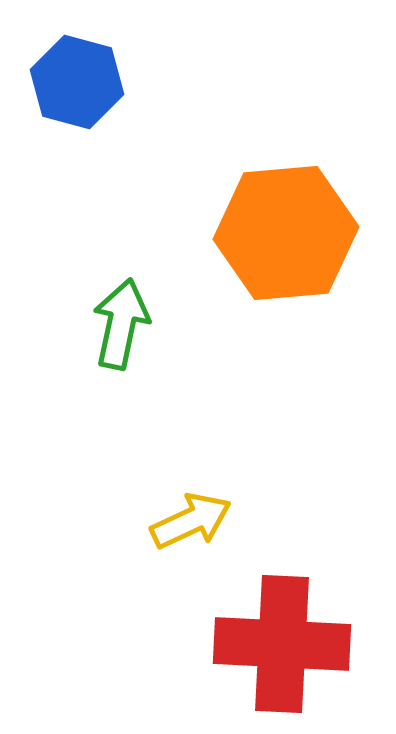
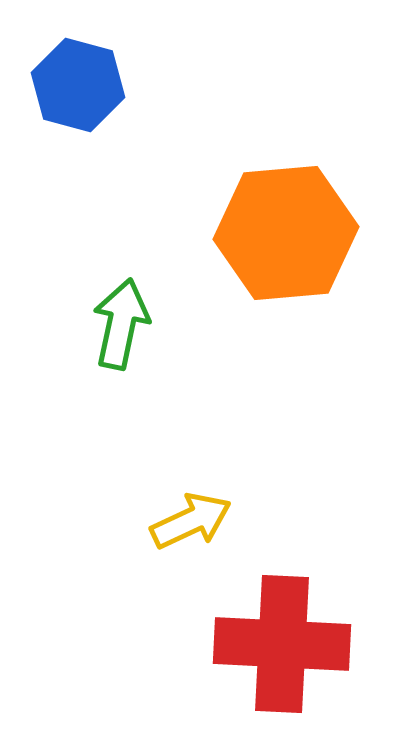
blue hexagon: moved 1 px right, 3 px down
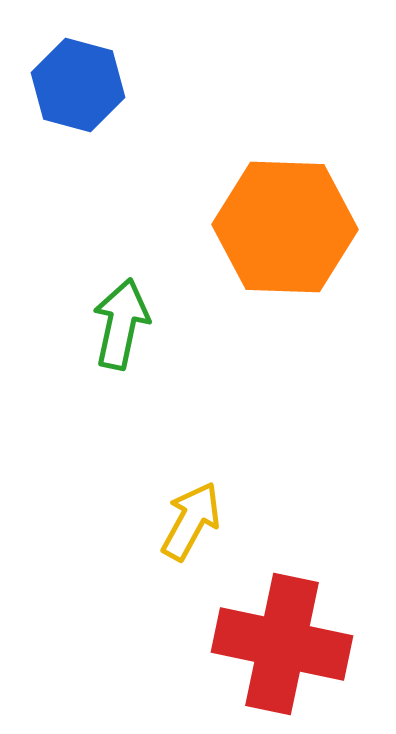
orange hexagon: moved 1 px left, 6 px up; rotated 7 degrees clockwise
yellow arrow: rotated 36 degrees counterclockwise
red cross: rotated 9 degrees clockwise
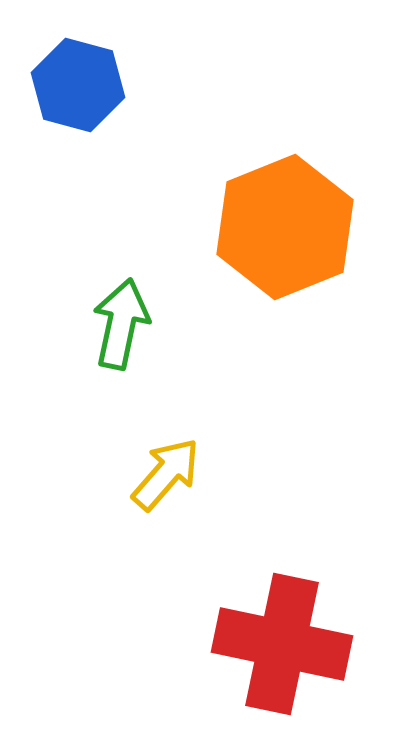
orange hexagon: rotated 24 degrees counterclockwise
yellow arrow: moved 25 px left, 47 px up; rotated 12 degrees clockwise
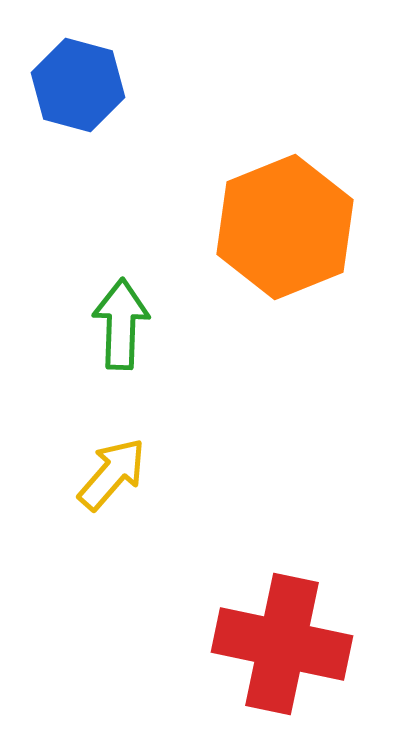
green arrow: rotated 10 degrees counterclockwise
yellow arrow: moved 54 px left
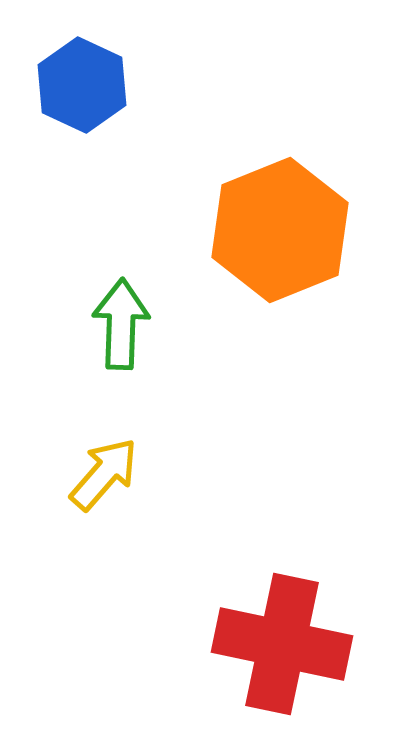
blue hexagon: moved 4 px right; rotated 10 degrees clockwise
orange hexagon: moved 5 px left, 3 px down
yellow arrow: moved 8 px left
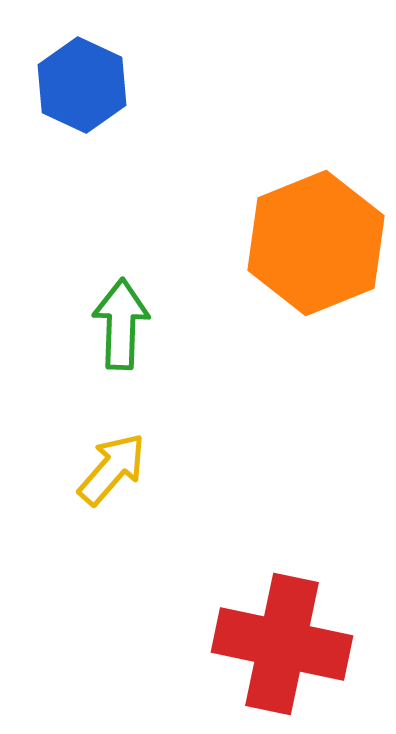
orange hexagon: moved 36 px right, 13 px down
yellow arrow: moved 8 px right, 5 px up
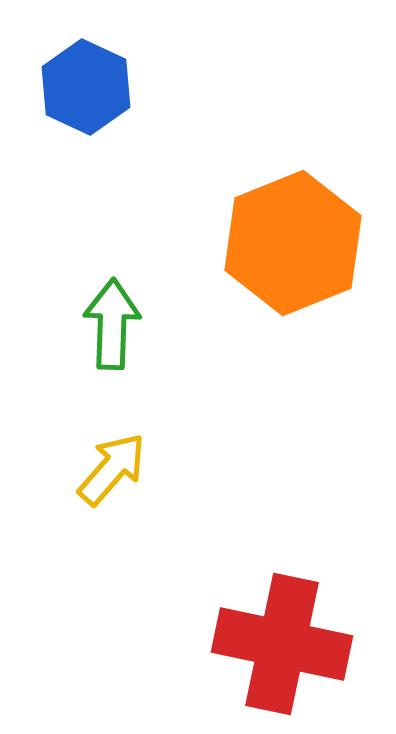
blue hexagon: moved 4 px right, 2 px down
orange hexagon: moved 23 px left
green arrow: moved 9 px left
